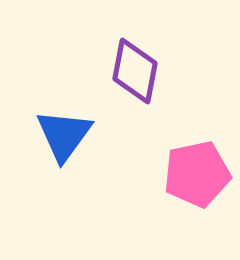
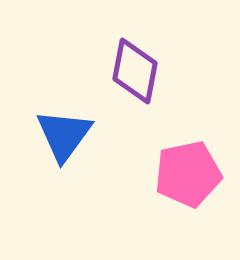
pink pentagon: moved 9 px left
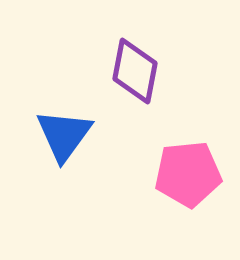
pink pentagon: rotated 6 degrees clockwise
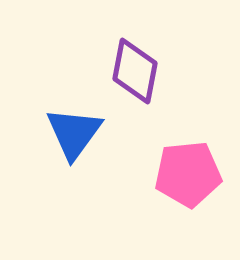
blue triangle: moved 10 px right, 2 px up
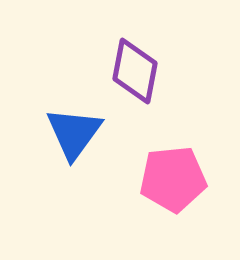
pink pentagon: moved 15 px left, 5 px down
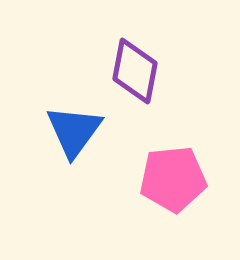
blue triangle: moved 2 px up
